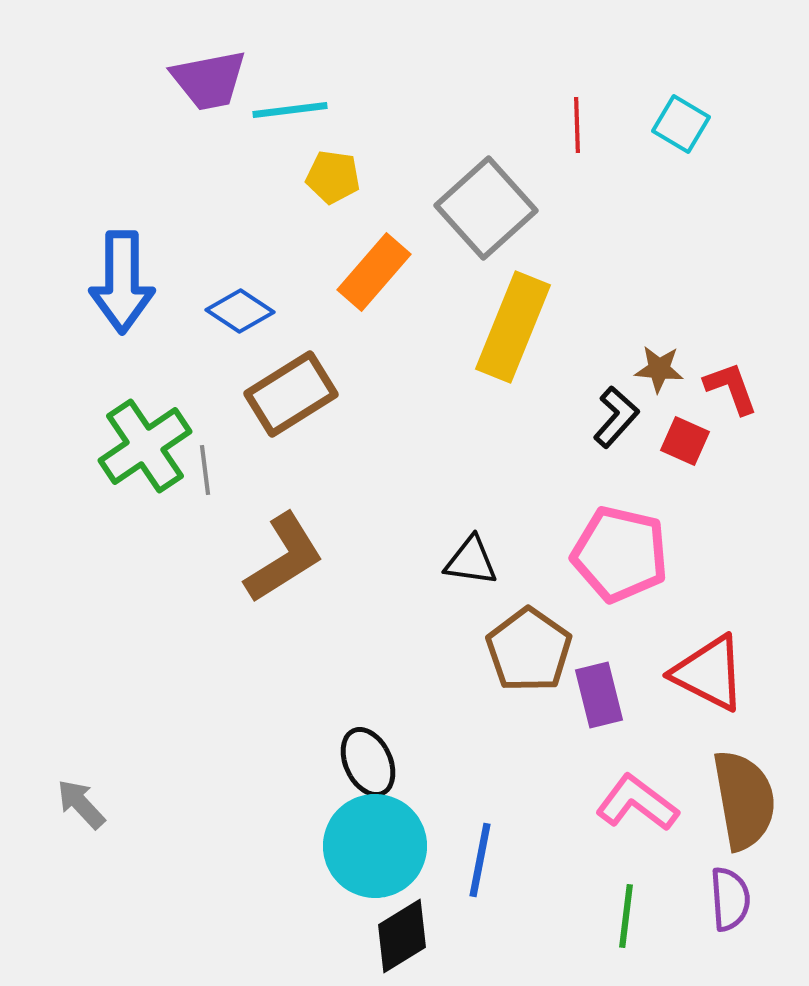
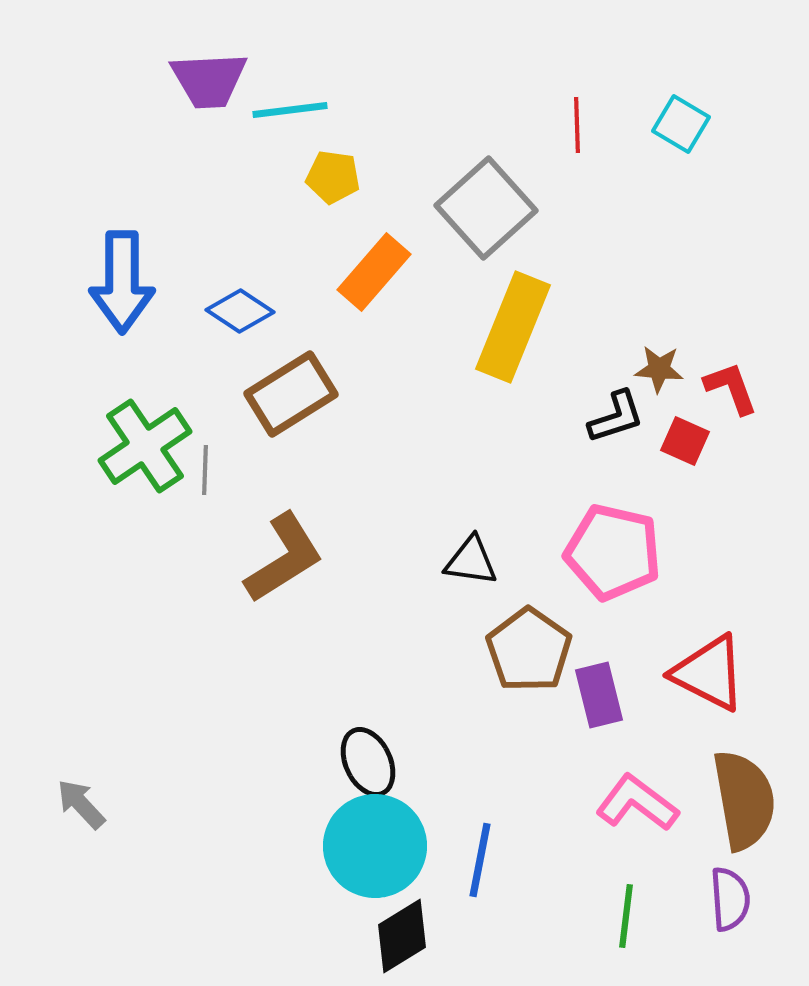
purple trapezoid: rotated 8 degrees clockwise
black L-shape: rotated 30 degrees clockwise
gray line: rotated 9 degrees clockwise
pink pentagon: moved 7 px left, 2 px up
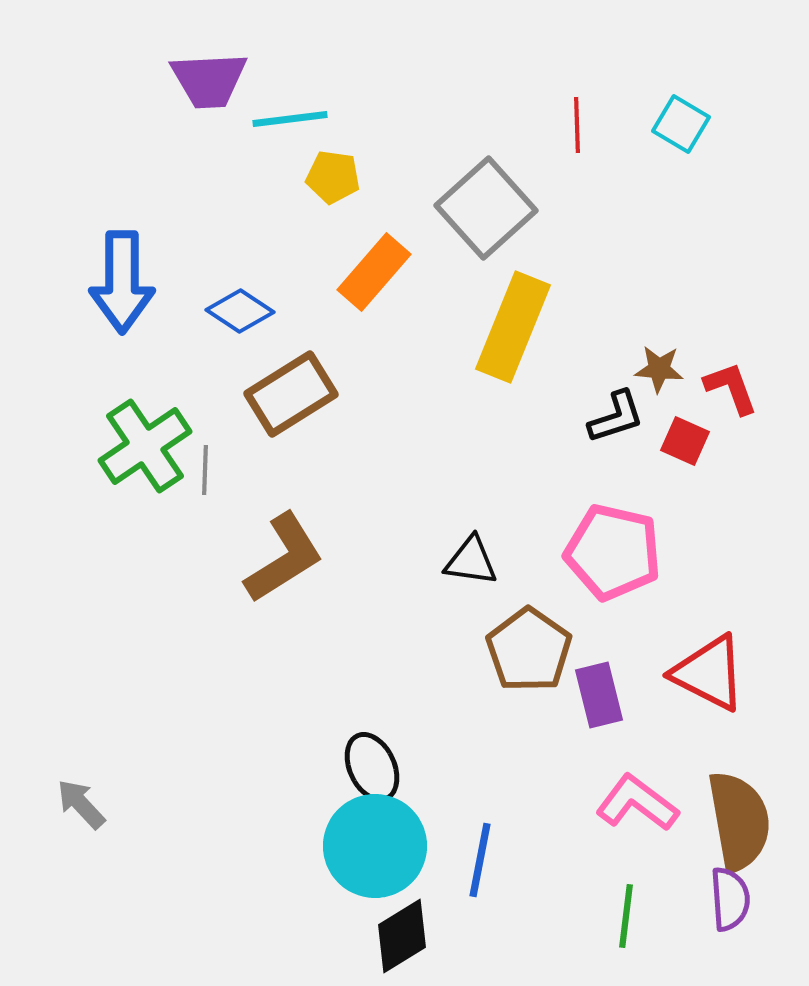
cyan line: moved 9 px down
black ellipse: moved 4 px right, 5 px down
brown semicircle: moved 5 px left, 21 px down
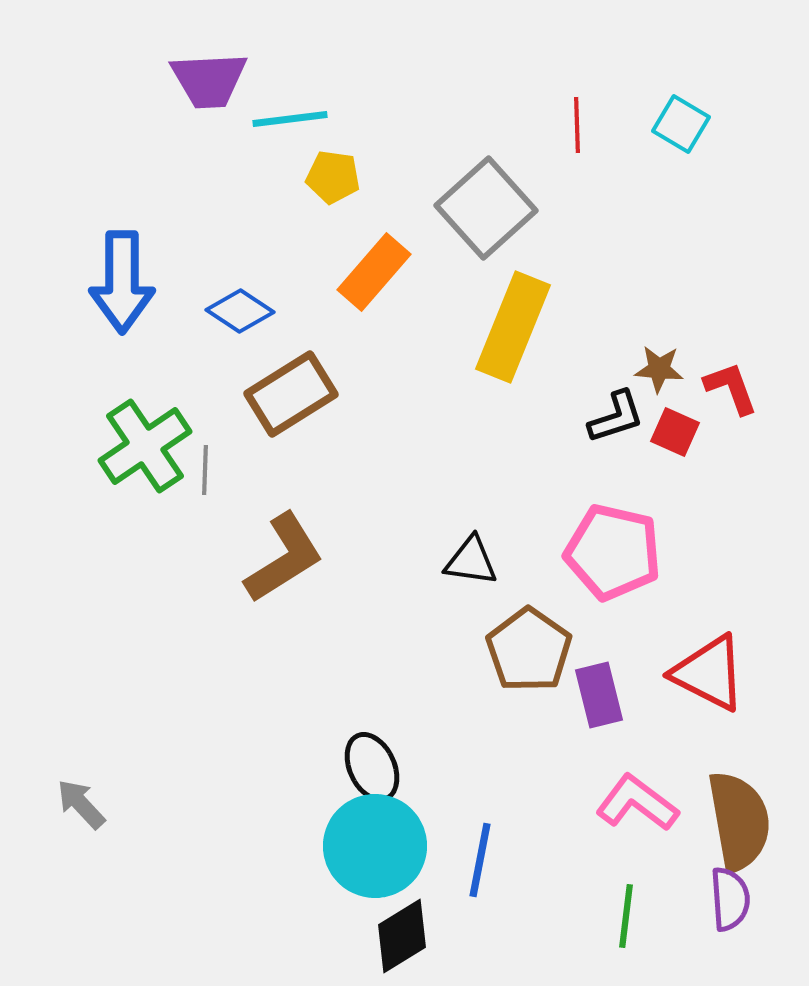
red square: moved 10 px left, 9 px up
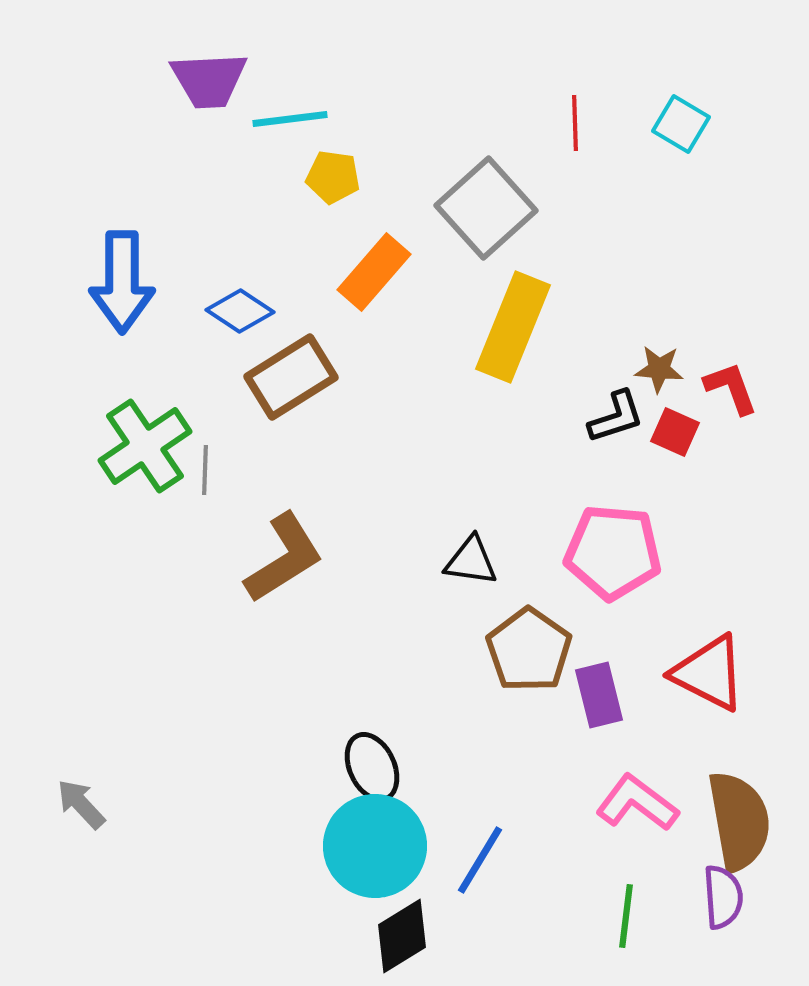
red line: moved 2 px left, 2 px up
brown rectangle: moved 17 px up
pink pentagon: rotated 8 degrees counterclockwise
blue line: rotated 20 degrees clockwise
purple semicircle: moved 7 px left, 2 px up
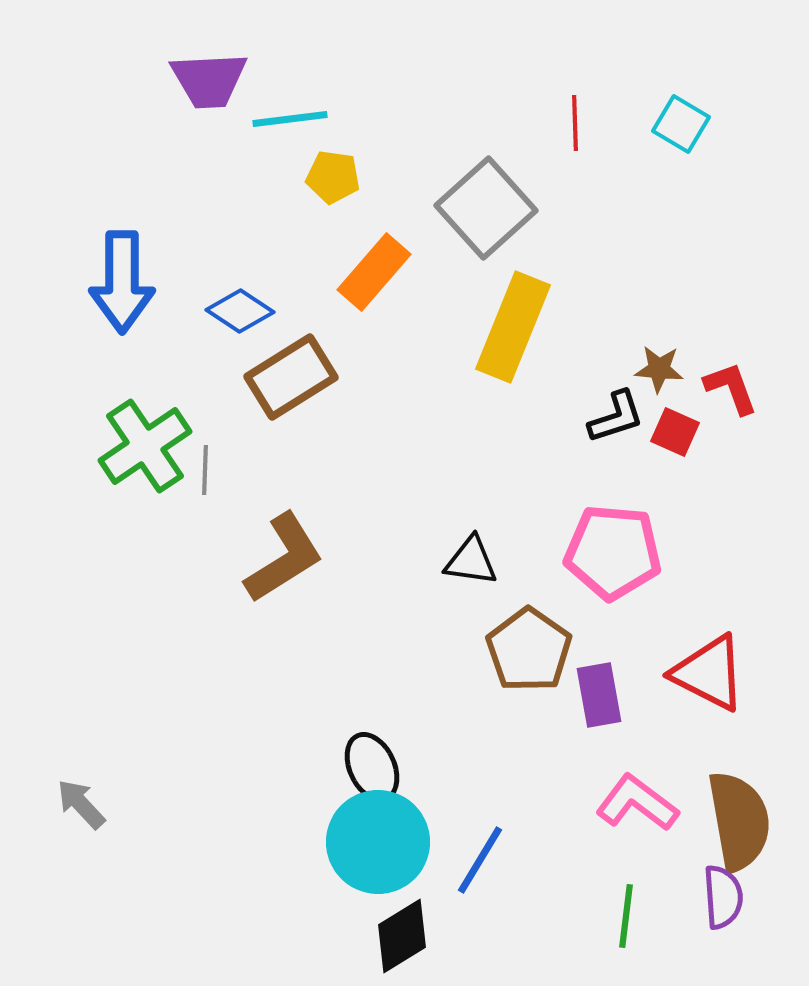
purple rectangle: rotated 4 degrees clockwise
cyan circle: moved 3 px right, 4 px up
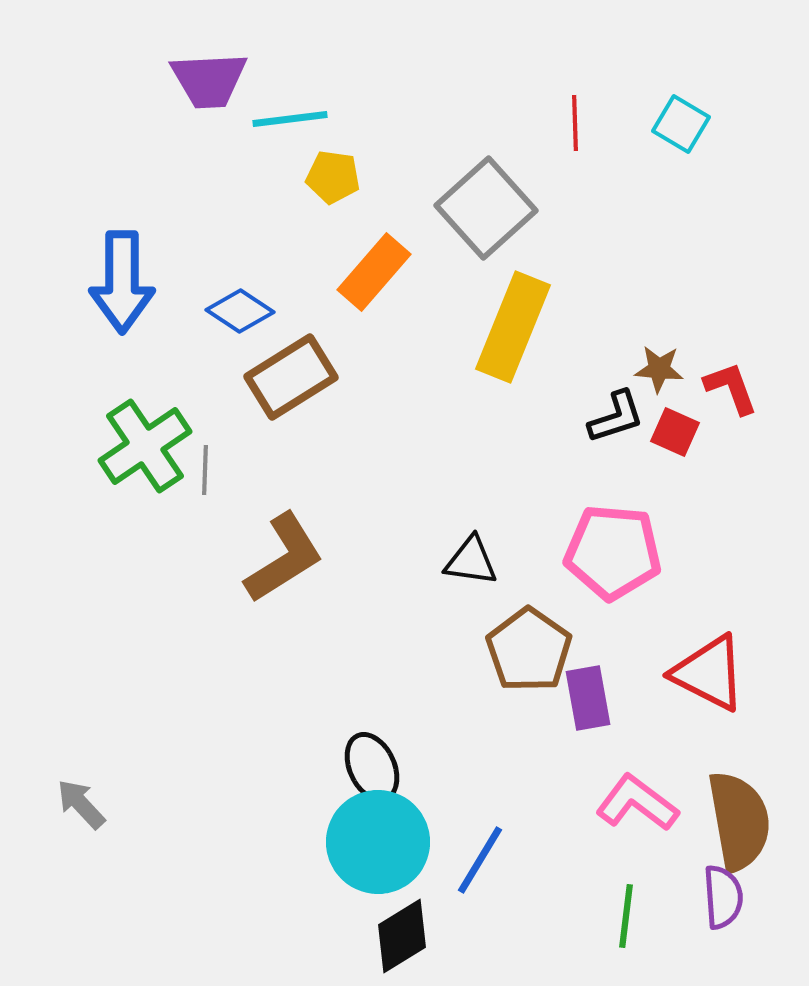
purple rectangle: moved 11 px left, 3 px down
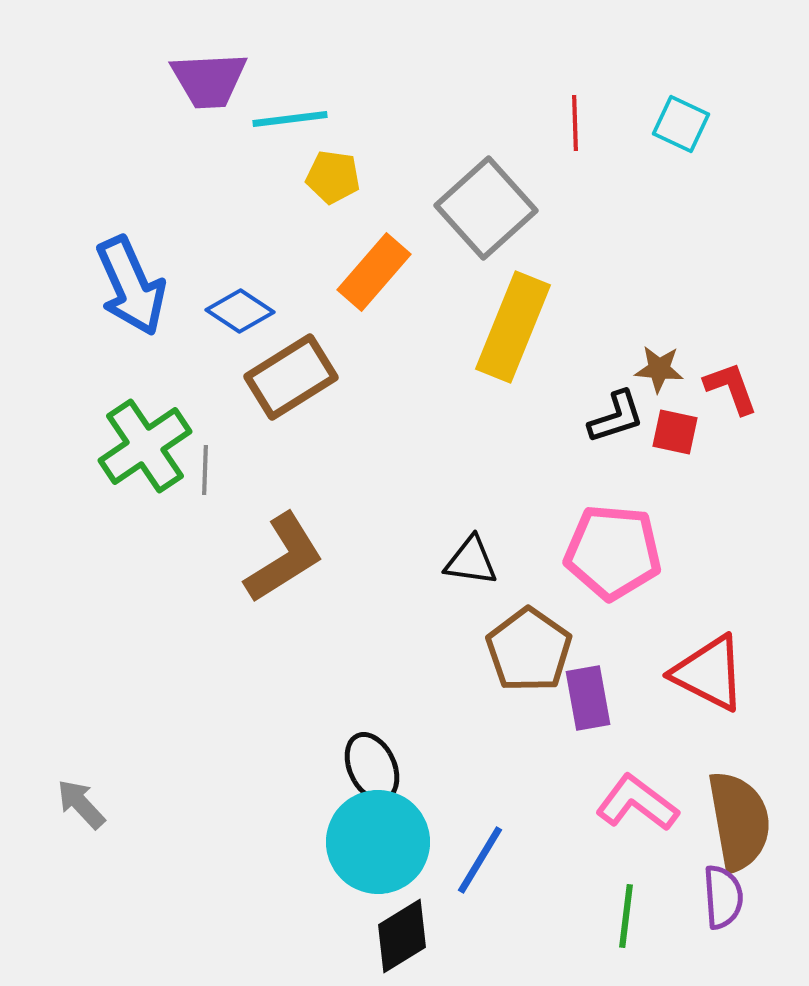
cyan square: rotated 6 degrees counterclockwise
blue arrow: moved 9 px right, 4 px down; rotated 24 degrees counterclockwise
red square: rotated 12 degrees counterclockwise
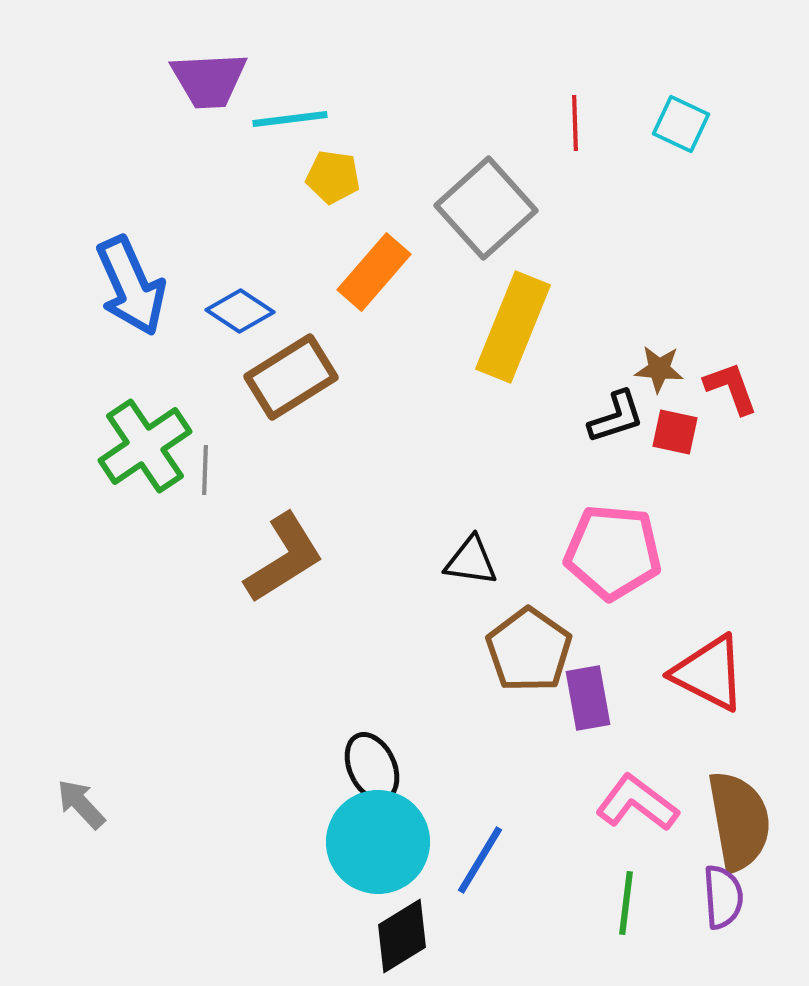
green line: moved 13 px up
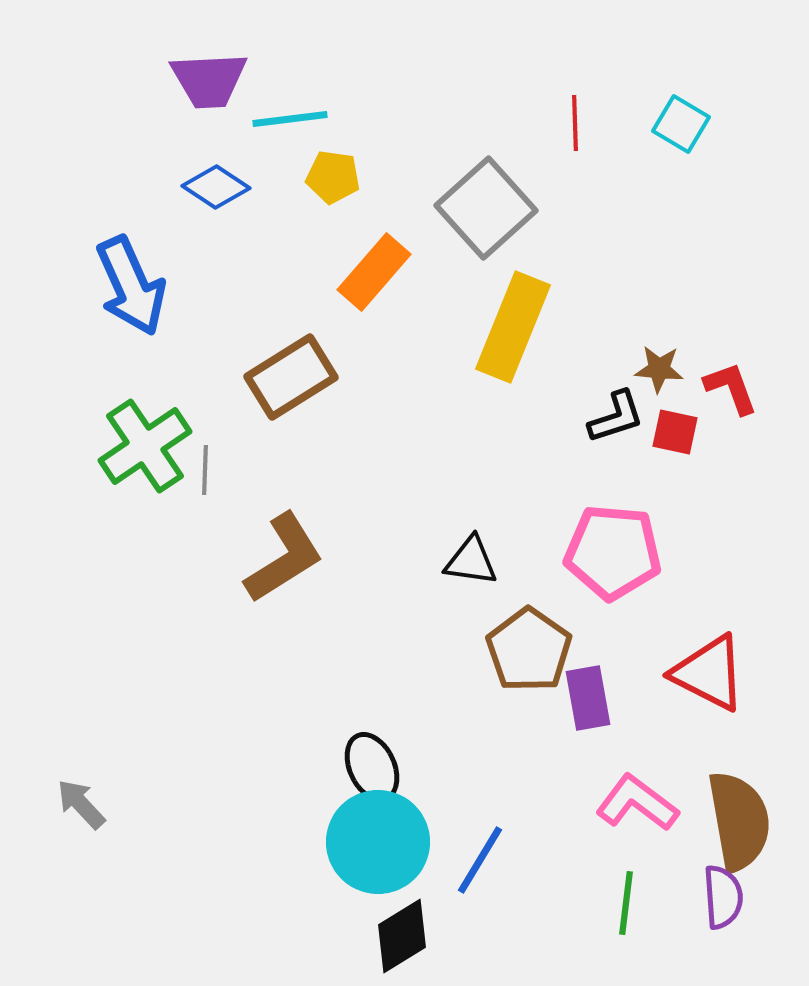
cyan square: rotated 6 degrees clockwise
blue diamond: moved 24 px left, 124 px up
